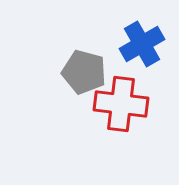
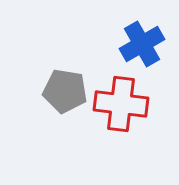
gray pentagon: moved 19 px left, 19 px down; rotated 6 degrees counterclockwise
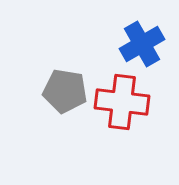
red cross: moved 1 px right, 2 px up
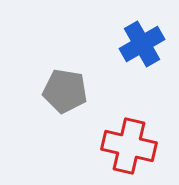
red cross: moved 7 px right, 44 px down; rotated 6 degrees clockwise
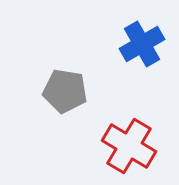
red cross: rotated 18 degrees clockwise
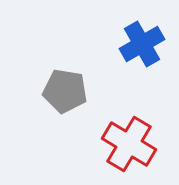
red cross: moved 2 px up
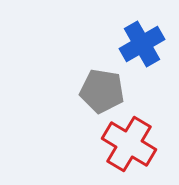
gray pentagon: moved 37 px right
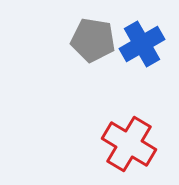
gray pentagon: moved 9 px left, 51 px up
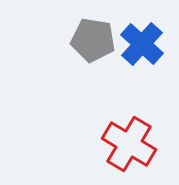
blue cross: rotated 18 degrees counterclockwise
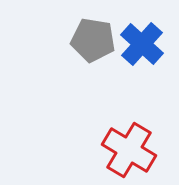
red cross: moved 6 px down
